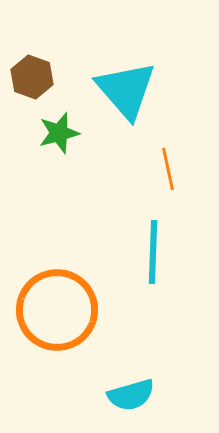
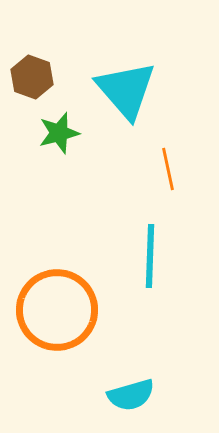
cyan line: moved 3 px left, 4 px down
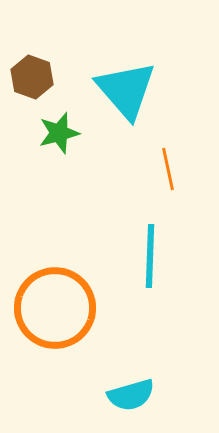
orange circle: moved 2 px left, 2 px up
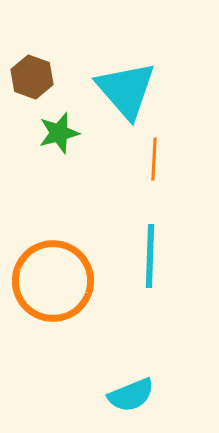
orange line: moved 14 px left, 10 px up; rotated 15 degrees clockwise
orange circle: moved 2 px left, 27 px up
cyan semicircle: rotated 6 degrees counterclockwise
